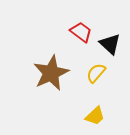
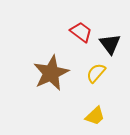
black triangle: rotated 10 degrees clockwise
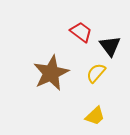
black triangle: moved 2 px down
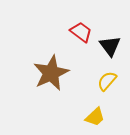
yellow semicircle: moved 11 px right, 8 px down
yellow trapezoid: moved 1 px down
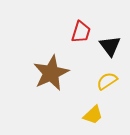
red trapezoid: rotated 70 degrees clockwise
yellow semicircle: rotated 15 degrees clockwise
yellow trapezoid: moved 2 px left, 2 px up
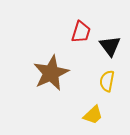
yellow semicircle: rotated 45 degrees counterclockwise
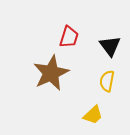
red trapezoid: moved 12 px left, 5 px down
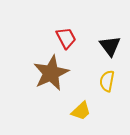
red trapezoid: moved 3 px left, 1 px down; rotated 45 degrees counterclockwise
yellow trapezoid: moved 12 px left, 4 px up
